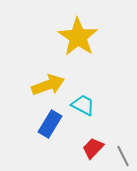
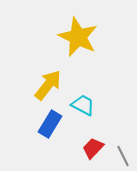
yellow star: rotated 9 degrees counterclockwise
yellow arrow: rotated 32 degrees counterclockwise
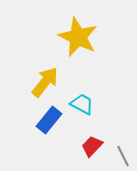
yellow arrow: moved 3 px left, 3 px up
cyan trapezoid: moved 1 px left, 1 px up
blue rectangle: moved 1 px left, 4 px up; rotated 8 degrees clockwise
red trapezoid: moved 1 px left, 2 px up
